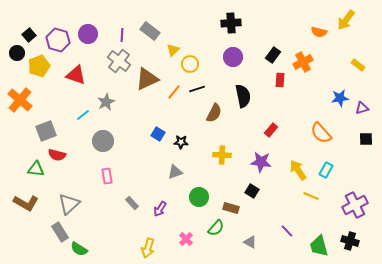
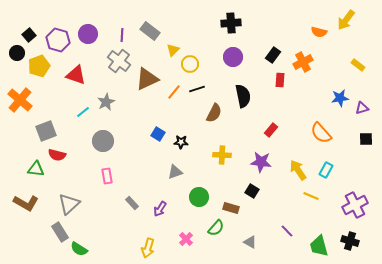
cyan line at (83, 115): moved 3 px up
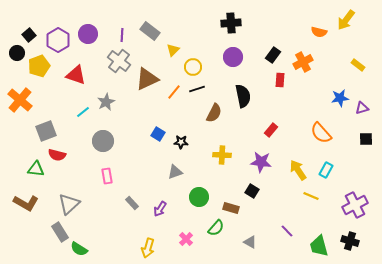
purple hexagon at (58, 40): rotated 15 degrees clockwise
yellow circle at (190, 64): moved 3 px right, 3 px down
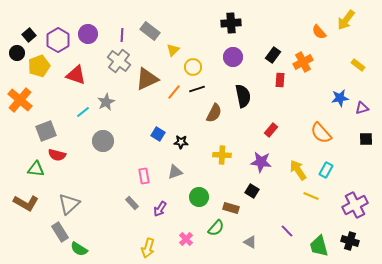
orange semicircle at (319, 32): rotated 35 degrees clockwise
pink rectangle at (107, 176): moved 37 px right
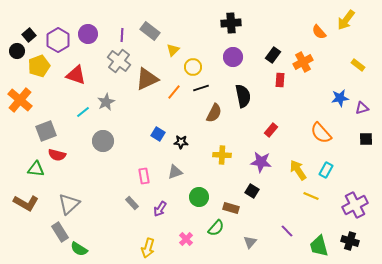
black circle at (17, 53): moved 2 px up
black line at (197, 89): moved 4 px right, 1 px up
gray triangle at (250, 242): rotated 40 degrees clockwise
